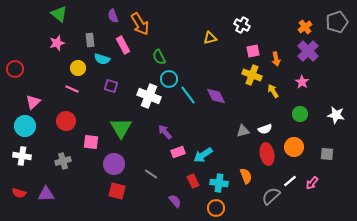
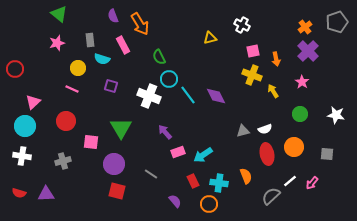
orange circle at (216, 208): moved 7 px left, 4 px up
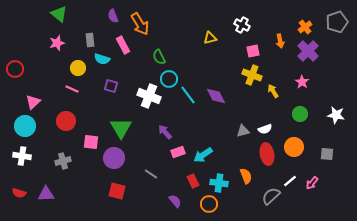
orange arrow at (276, 59): moved 4 px right, 18 px up
purple circle at (114, 164): moved 6 px up
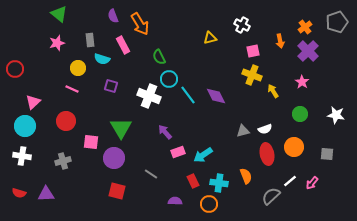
purple semicircle at (175, 201): rotated 48 degrees counterclockwise
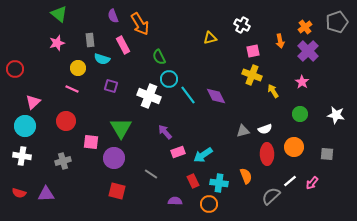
red ellipse at (267, 154): rotated 10 degrees clockwise
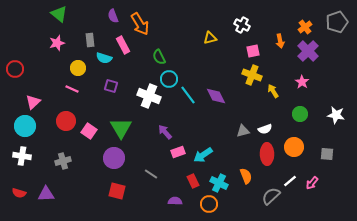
cyan semicircle at (102, 59): moved 2 px right, 1 px up
pink square at (91, 142): moved 2 px left, 11 px up; rotated 28 degrees clockwise
cyan cross at (219, 183): rotated 18 degrees clockwise
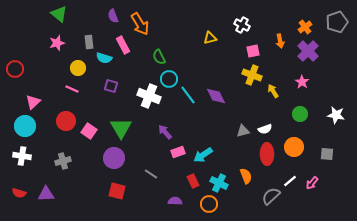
gray rectangle at (90, 40): moved 1 px left, 2 px down
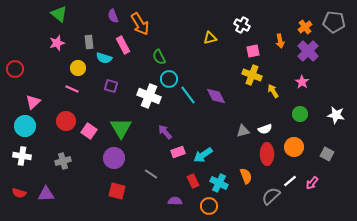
gray pentagon at (337, 22): moved 3 px left; rotated 25 degrees clockwise
gray square at (327, 154): rotated 24 degrees clockwise
orange circle at (209, 204): moved 2 px down
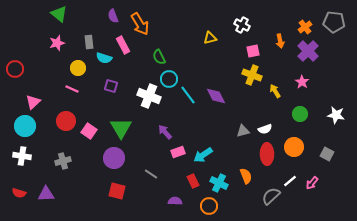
yellow arrow at (273, 91): moved 2 px right
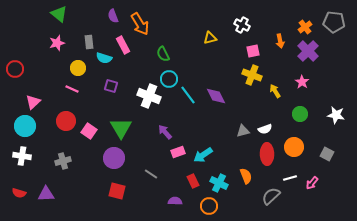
green semicircle at (159, 57): moved 4 px right, 3 px up
white line at (290, 181): moved 3 px up; rotated 24 degrees clockwise
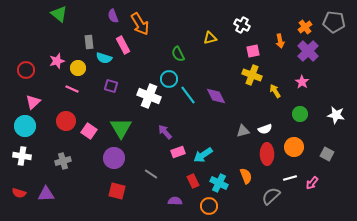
pink star at (57, 43): moved 18 px down
green semicircle at (163, 54): moved 15 px right
red circle at (15, 69): moved 11 px right, 1 px down
